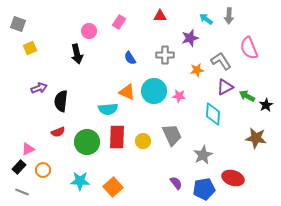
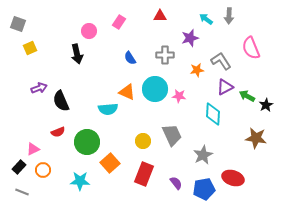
pink semicircle: moved 2 px right
cyan circle: moved 1 px right, 2 px up
black semicircle: rotated 30 degrees counterclockwise
red rectangle: moved 27 px right, 37 px down; rotated 20 degrees clockwise
pink triangle: moved 5 px right
orange square: moved 3 px left, 24 px up
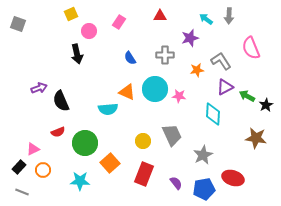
yellow square: moved 41 px right, 34 px up
green circle: moved 2 px left, 1 px down
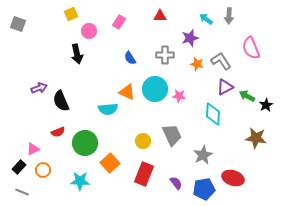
orange star: moved 6 px up; rotated 24 degrees clockwise
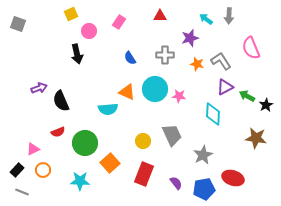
black rectangle: moved 2 px left, 3 px down
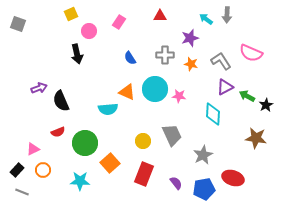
gray arrow: moved 2 px left, 1 px up
pink semicircle: moved 5 px down; rotated 45 degrees counterclockwise
orange star: moved 6 px left
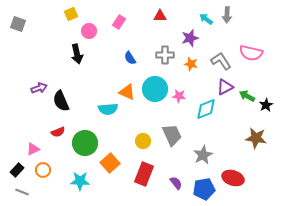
pink semicircle: rotated 10 degrees counterclockwise
cyan diamond: moved 7 px left, 5 px up; rotated 65 degrees clockwise
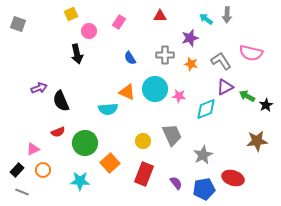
brown star: moved 1 px right, 3 px down; rotated 15 degrees counterclockwise
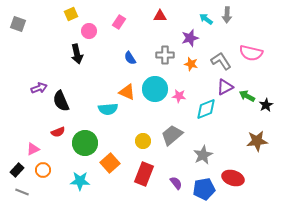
gray trapezoid: rotated 105 degrees counterclockwise
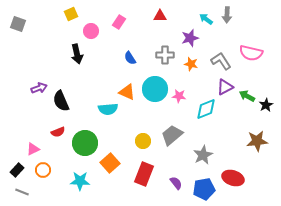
pink circle: moved 2 px right
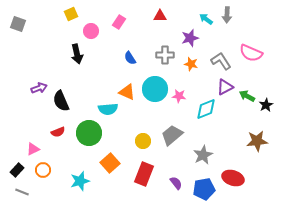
pink semicircle: rotated 10 degrees clockwise
green circle: moved 4 px right, 10 px up
cyan star: rotated 18 degrees counterclockwise
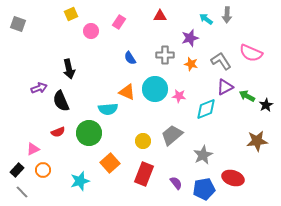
black arrow: moved 8 px left, 15 px down
gray line: rotated 24 degrees clockwise
